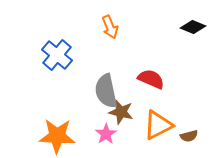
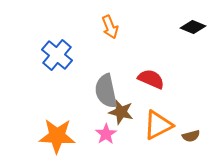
brown semicircle: moved 2 px right
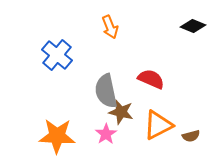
black diamond: moved 1 px up
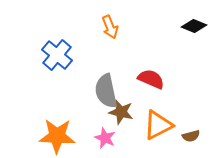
black diamond: moved 1 px right
pink star: moved 1 px left, 4 px down; rotated 15 degrees counterclockwise
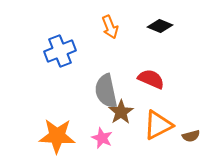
black diamond: moved 34 px left
blue cross: moved 3 px right, 4 px up; rotated 28 degrees clockwise
brown star: rotated 25 degrees clockwise
pink star: moved 3 px left
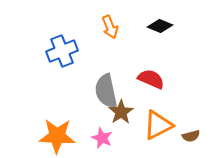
blue cross: moved 2 px right
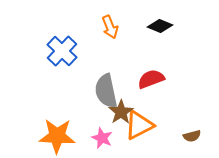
blue cross: rotated 24 degrees counterclockwise
red semicircle: rotated 44 degrees counterclockwise
orange triangle: moved 19 px left
brown semicircle: moved 1 px right
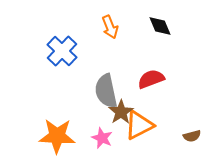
black diamond: rotated 45 degrees clockwise
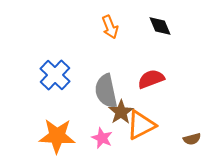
blue cross: moved 7 px left, 24 px down
orange triangle: moved 2 px right
brown semicircle: moved 3 px down
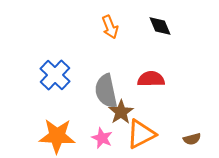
red semicircle: rotated 20 degrees clockwise
orange triangle: moved 9 px down
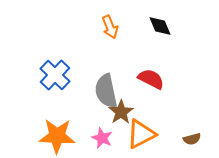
red semicircle: rotated 28 degrees clockwise
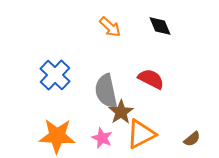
orange arrow: rotated 25 degrees counterclockwise
brown semicircle: rotated 24 degrees counterclockwise
